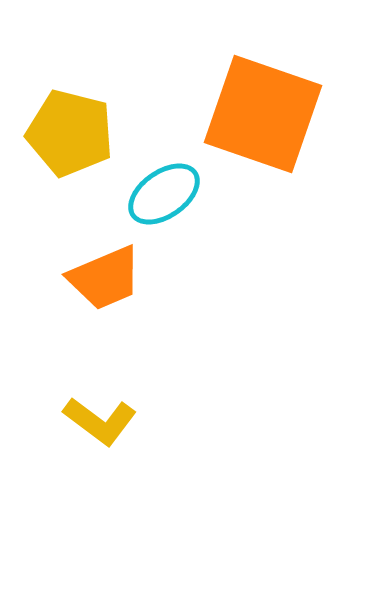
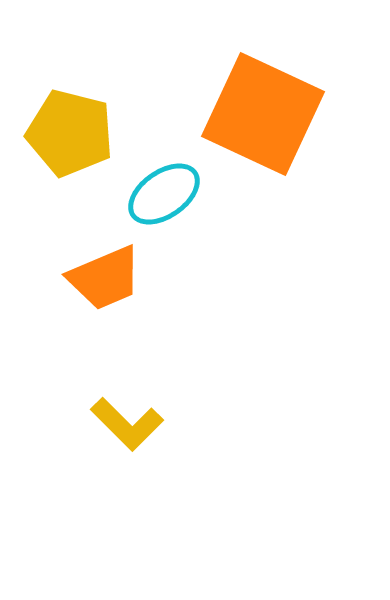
orange square: rotated 6 degrees clockwise
yellow L-shape: moved 27 px right, 3 px down; rotated 8 degrees clockwise
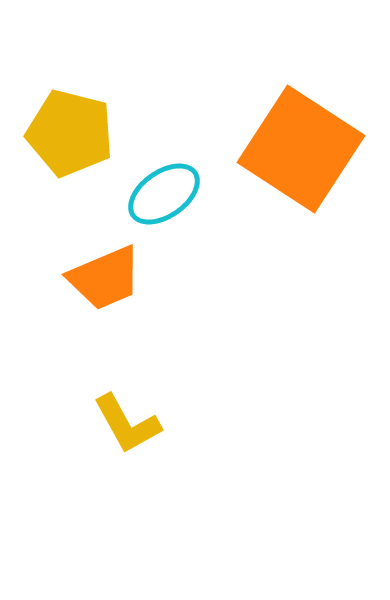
orange square: moved 38 px right, 35 px down; rotated 8 degrees clockwise
yellow L-shape: rotated 16 degrees clockwise
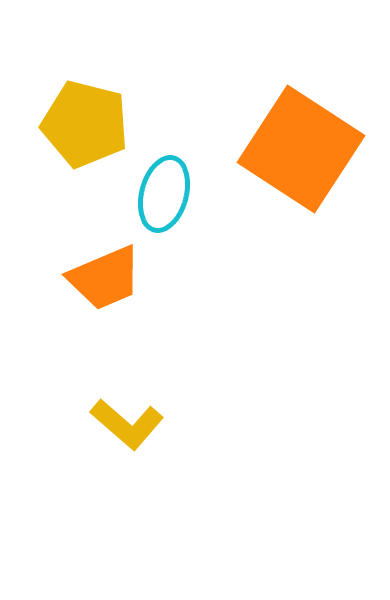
yellow pentagon: moved 15 px right, 9 px up
cyan ellipse: rotated 40 degrees counterclockwise
yellow L-shape: rotated 20 degrees counterclockwise
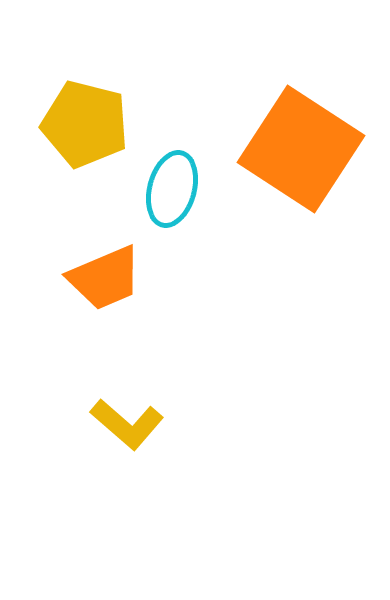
cyan ellipse: moved 8 px right, 5 px up
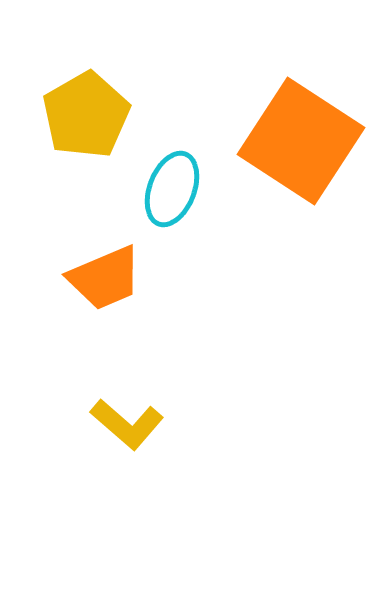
yellow pentagon: moved 1 px right, 9 px up; rotated 28 degrees clockwise
orange square: moved 8 px up
cyan ellipse: rotated 6 degrees clockwise
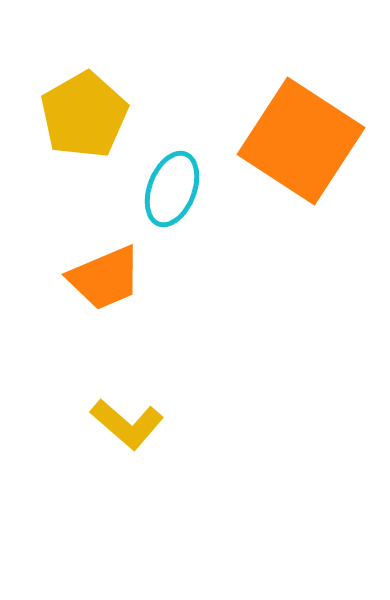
yellow pentagon: moved 2 px left
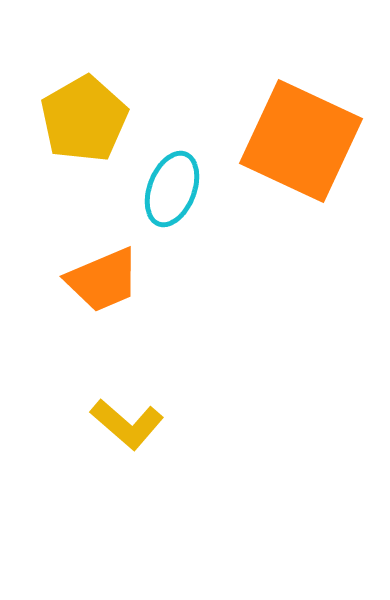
yellow pentagon: moved 4 px down
orange square: rotated 8 degrees counterclockwise
orange trapezoid: moved 2 px left, 2 px down
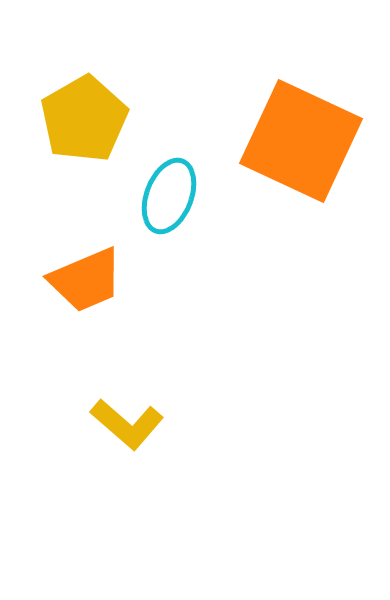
cyan ellipse: moved 3 px left, 7 px down
orange trapezoid: moved 17 px left
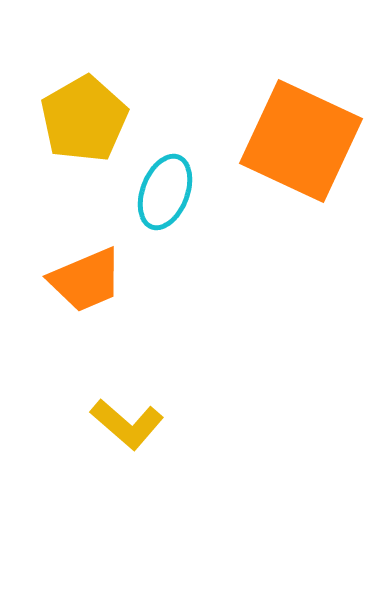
cyan ellipse: moved 4 px left, 4 px up
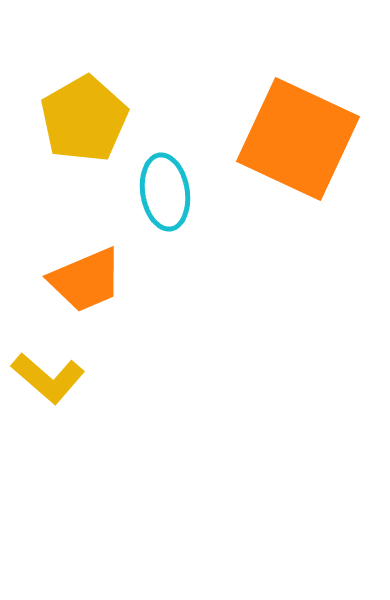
orange square: moved 3 px left, 2 px up
cyan ellipse: rotated 30 degrees counterclockwise
yellow L-shape: moved 79 px left, 46 px up
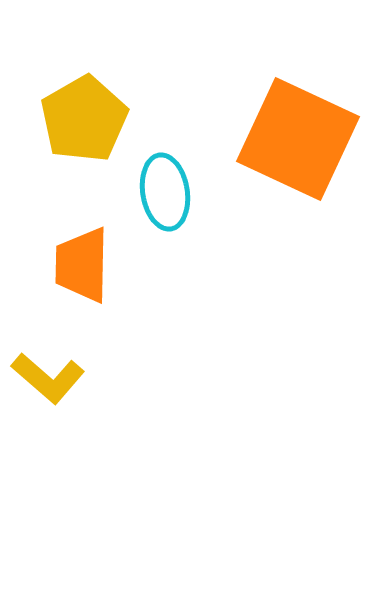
orange trapezoid: moved 4 px left, 15 px up; rotated 114 degrees clockwise
